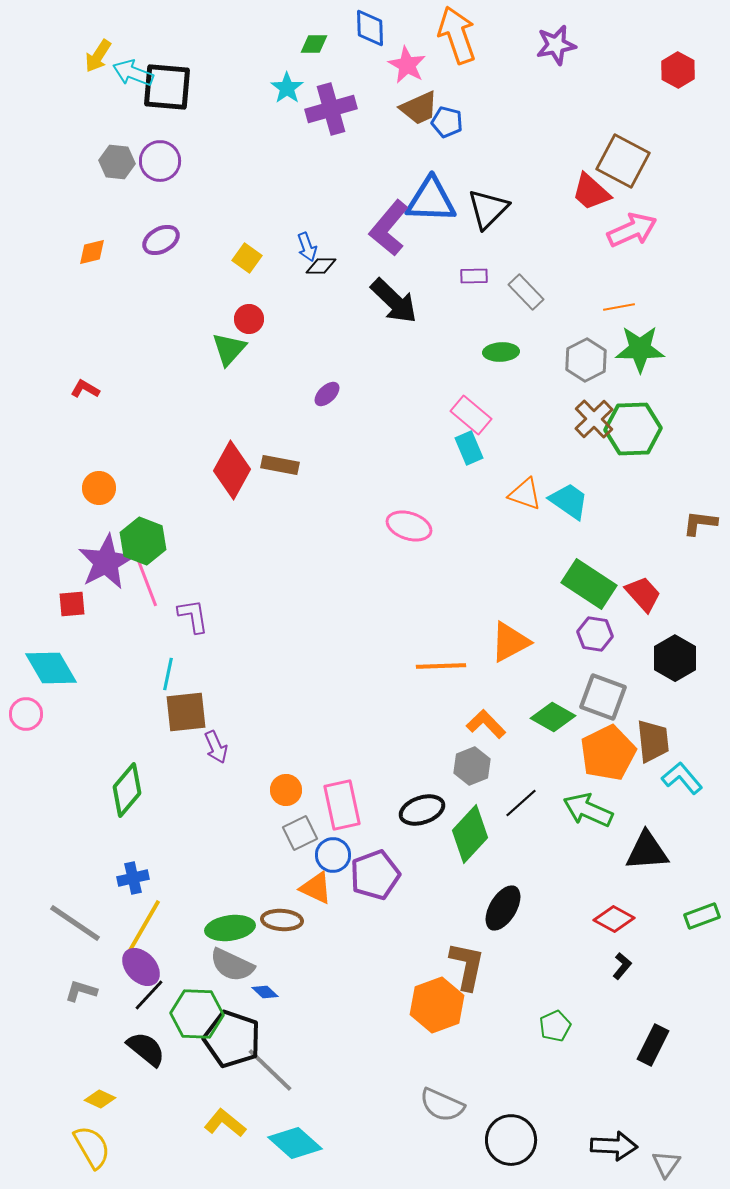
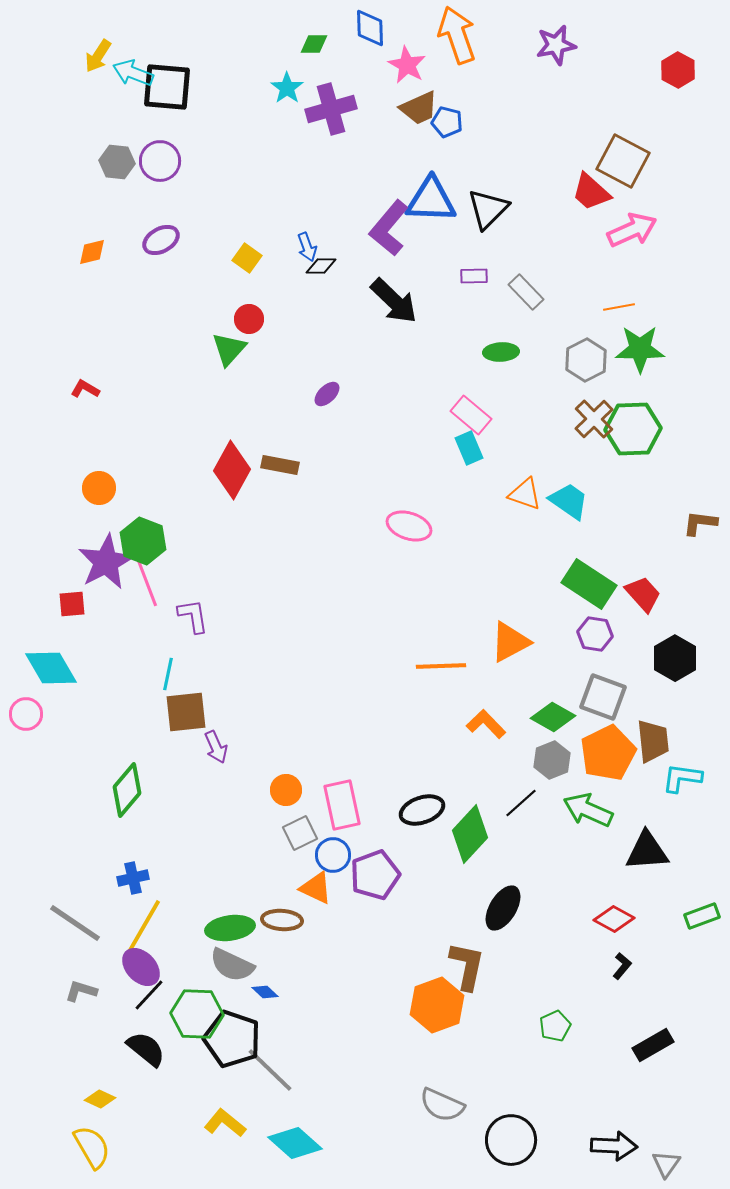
gray hexagon at (472, 766): moved 80 px right, 6 px up
cyan L-shape at (682, 778): rotated 42 degrees counterclockwise
black rectangle at (653, 1045): rotated 33 degrees clockwise
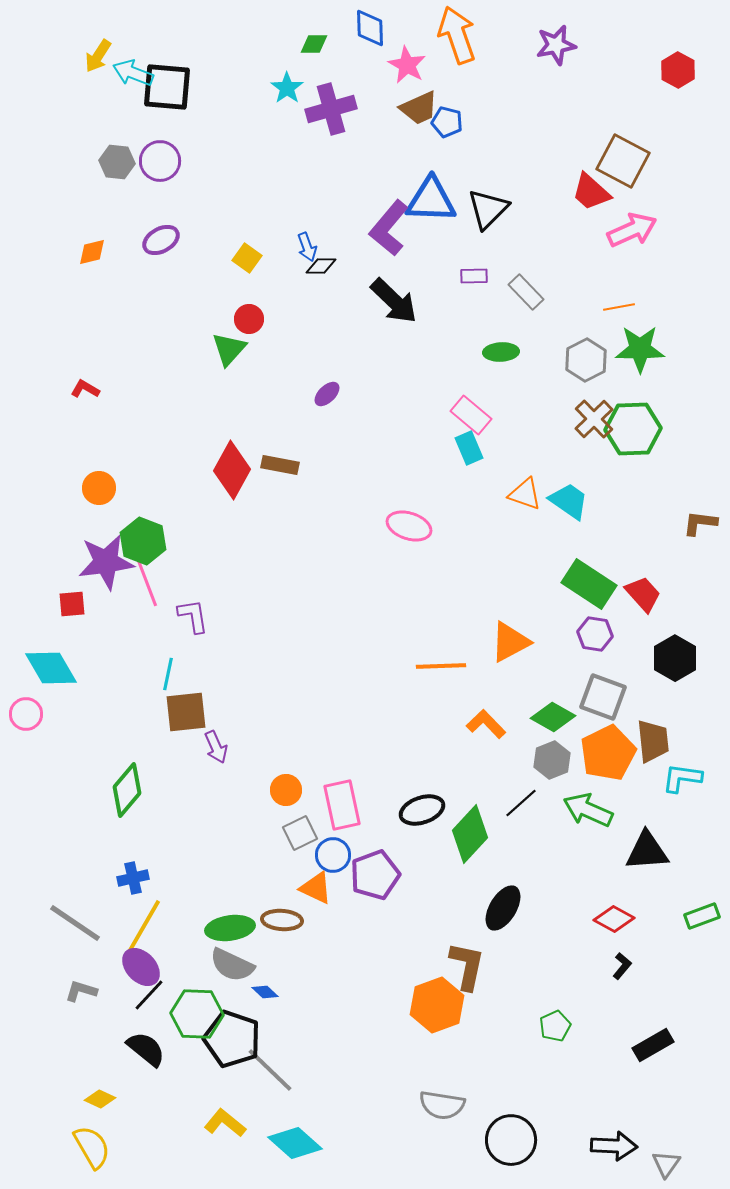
purple star at (106, 562): rotated 20 degrees clockwise
gray semicircle at (442, 1105): rotated 15 degrees counterclockwise
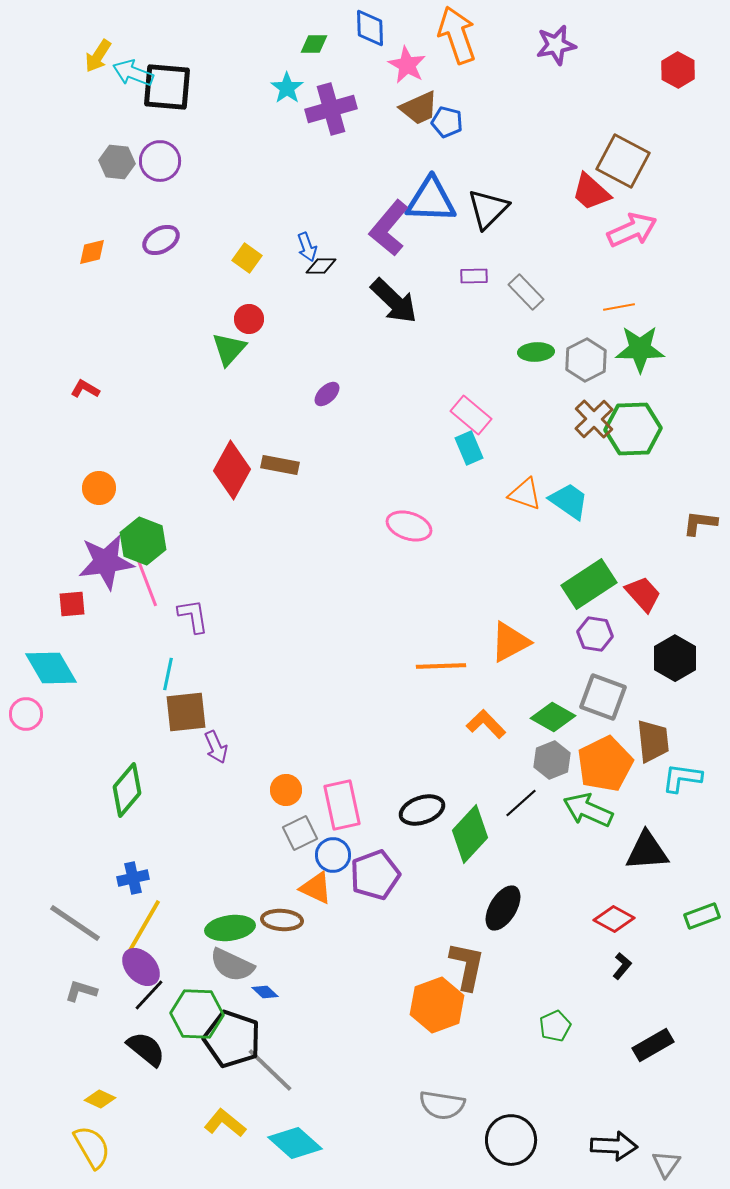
green ellipse at (501, 352): moved 35 px right
green rectangle at (589, 584): rotated 66 degrees counterclockwise
orange pentagon at (608, 753): moved 3 px left, 11 px down
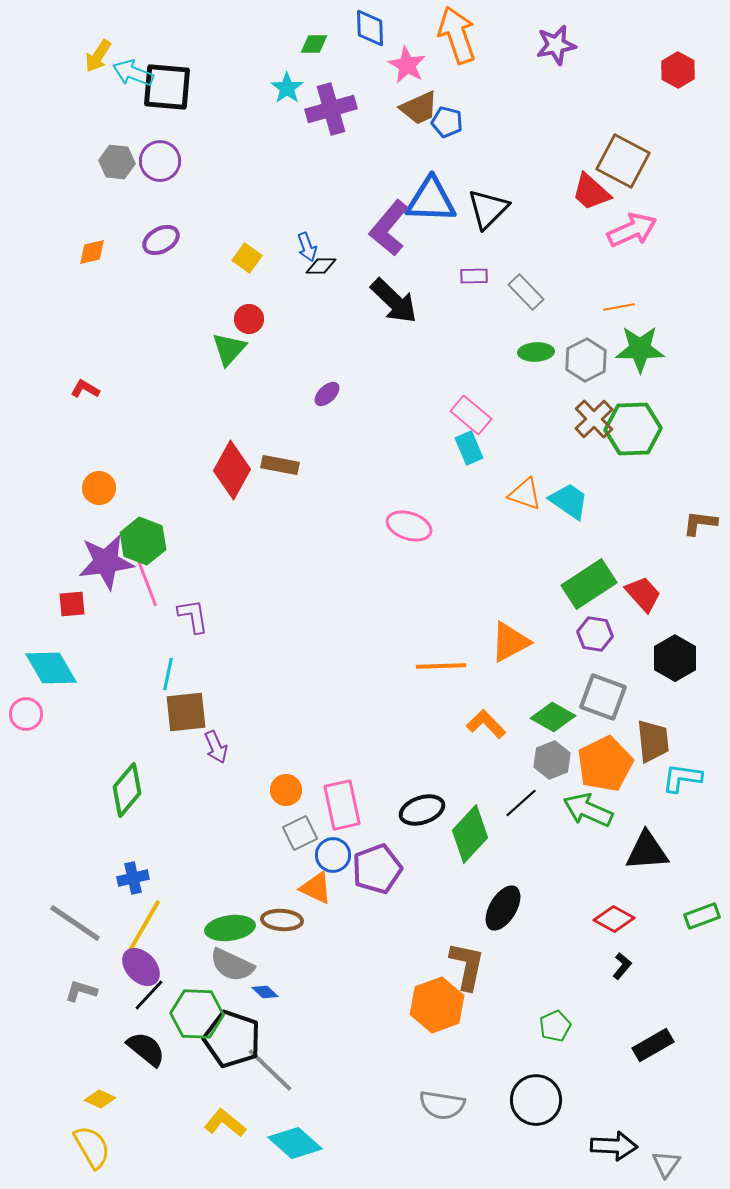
purple pentagon at (375, 875): moved 2 px right, 6 px up
black circle at (511, 1140): moved 25 px right, 40 px up
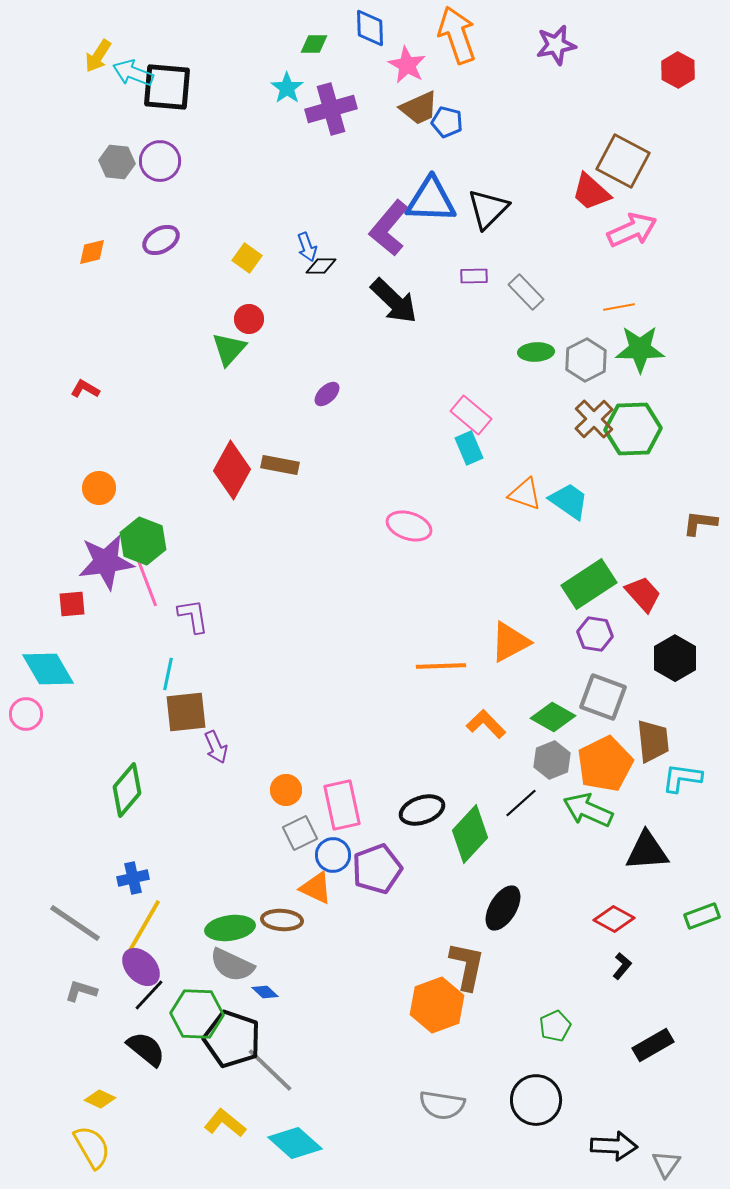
cyan diamond at (51, 668): moved 3 px left, 1 px down
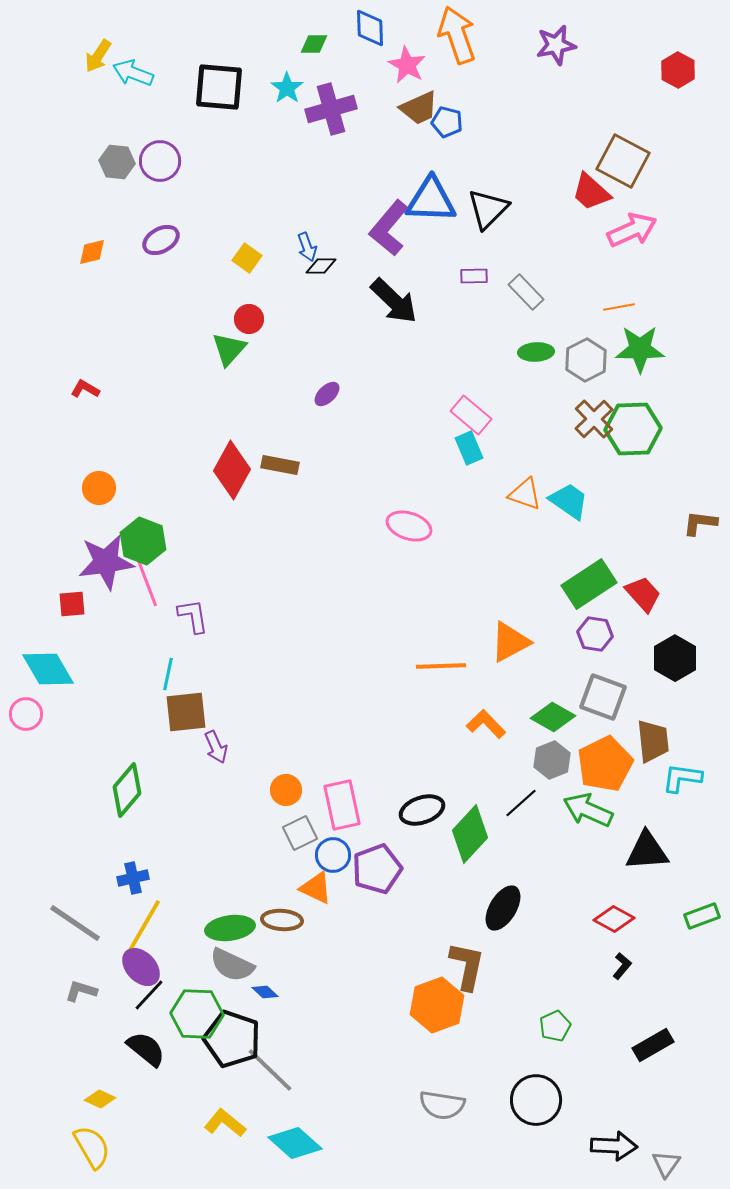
black square at (167, 87): moved 52 px right
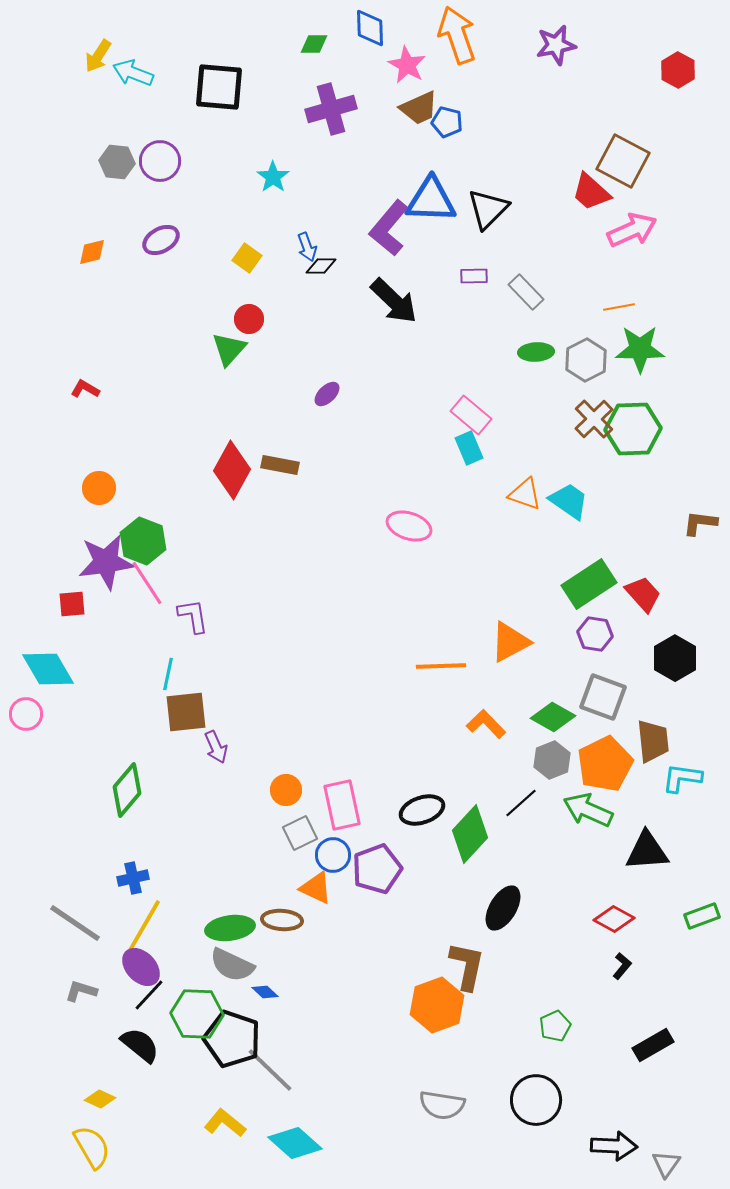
cyan star at (287, 88): moved 14 px left, 89 px down
pink line at (147, 583): rotated 12 degrees counterclockwise
black semicircle at (146, 1049): moved 6 px left, 4 px up
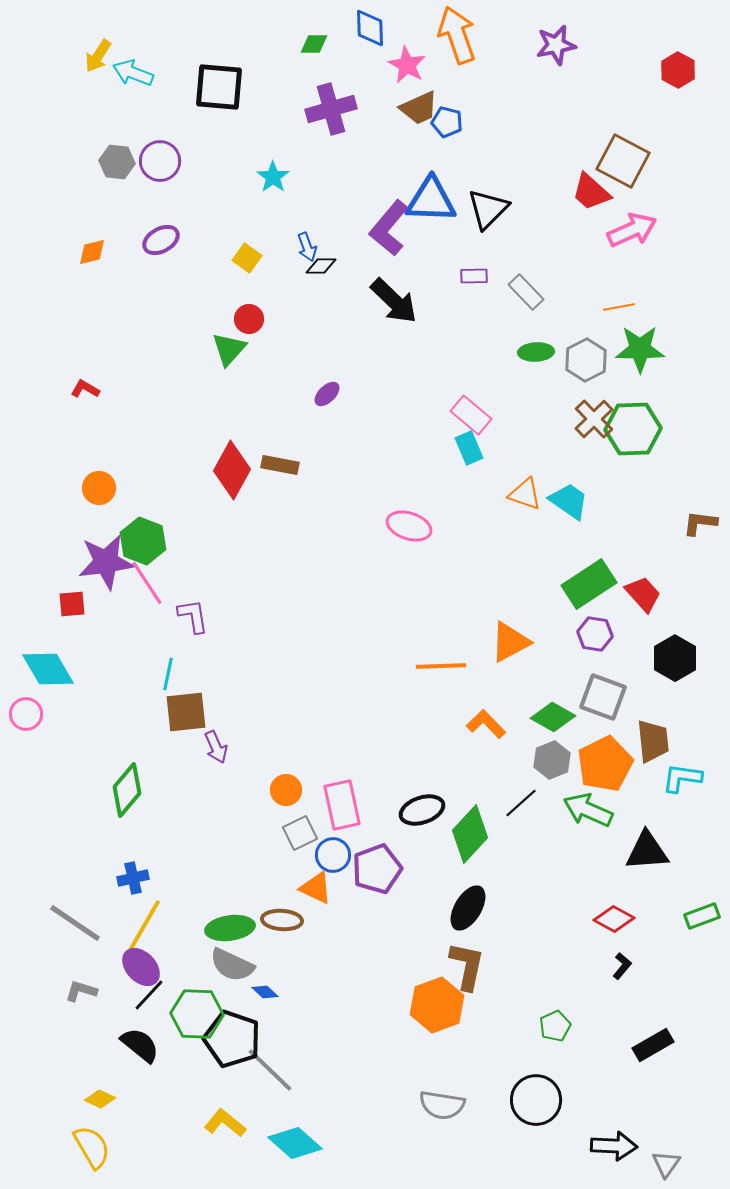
black ellipse at (503, 908): moved 35 px left
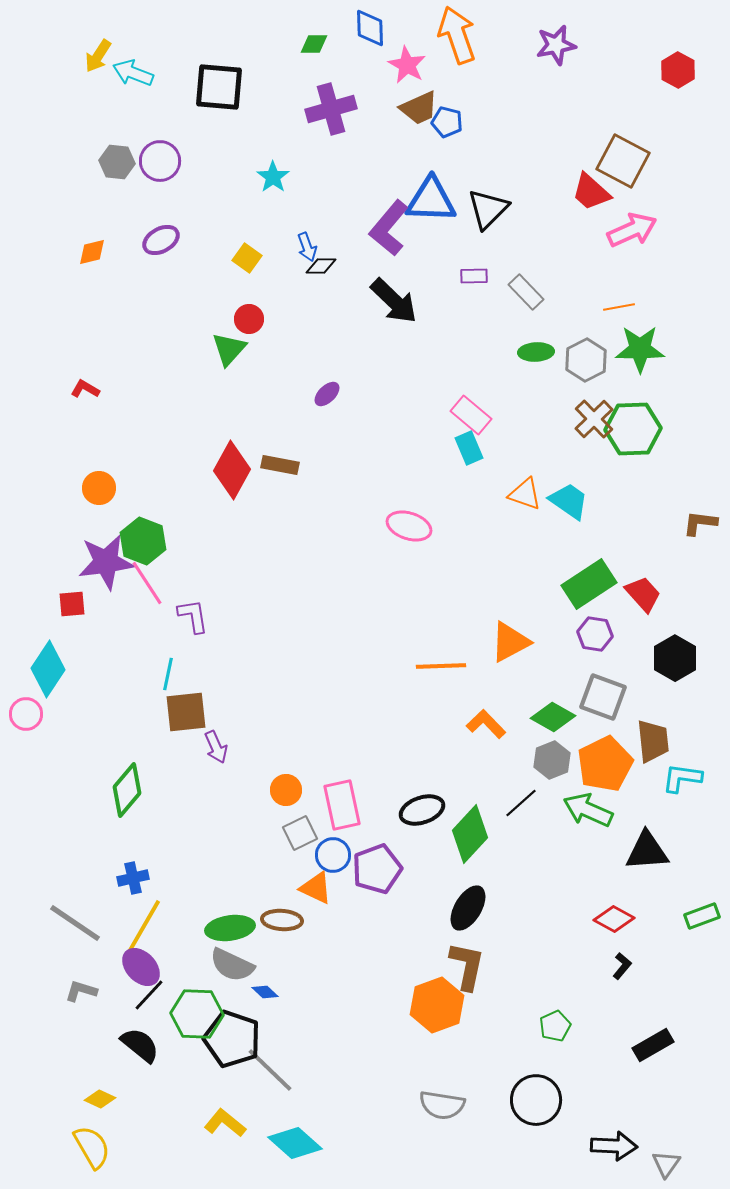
cyan diamond at (48, 669): rotated 64 degrees clockwise
